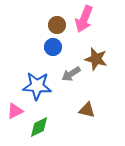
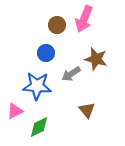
blue circle: moved 7 px left, 6 px down
brown triangle: rotated 36 degrees clockwise
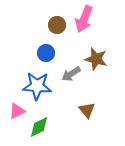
pink triangle: moved 2 px right
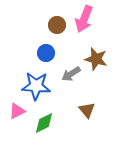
blue star: moved 1 px left
green diamond: moved 5 px right, 4 px up
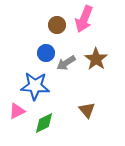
brown star: rotated 20 degrees clockwise
gray arrow: moved 5 px left, 11 px up
blue star: moved 1 px left
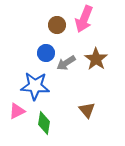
green diamond: rotated 55 degrees counterclockwise
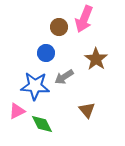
brown circle: moved 2 px right, 2 px down
gray arrow: moved 2 px left, 14 px down
green diamond: moved 2 px left, 1 px down; rotated 35 degrees counterclockwise
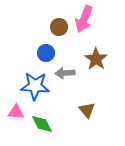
gray arrow: moved 1 px right, 4 px up; rotated 30 degrees clockwise
pink triangle: moved 1 px left, 1 px down; rotated 30 degrees clockwise
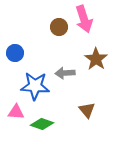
pink arrow: rotated 40 degrees counterclockwise
blue circle: moved 31 px left
green diamond: rotated 45 degrees counterclockwise
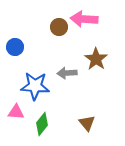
pink arrow: rotated 112 degrees clockwise
blue circle: moved 6 px up
gray arrow: moved 2 px right
brown triangle: moved 13 px down
green diamond: rotated 70 degrees counterclockwise
